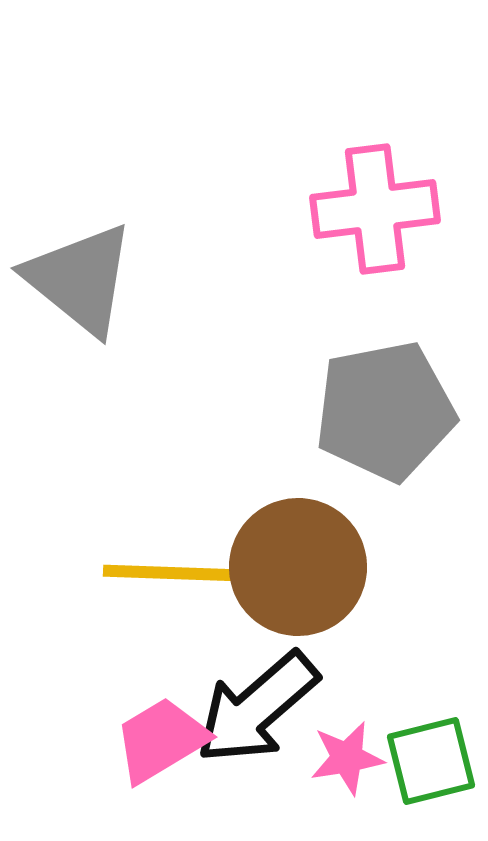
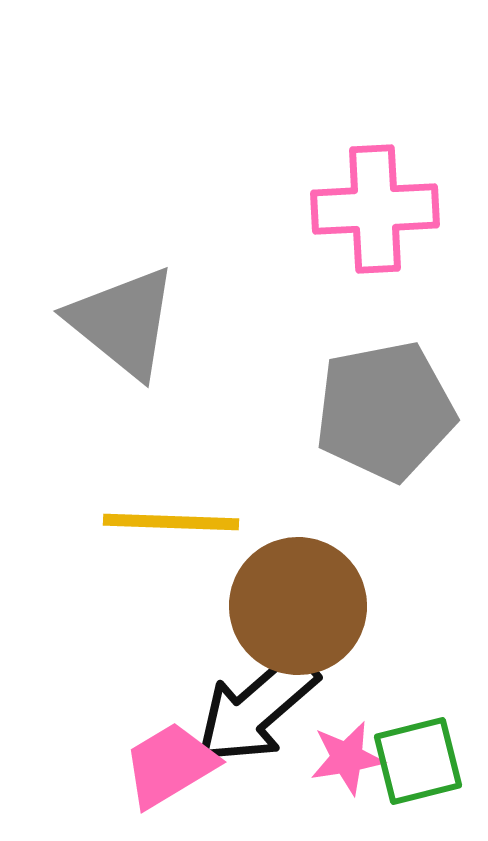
pink cross: rotated 4 degrees clockwise
gray triangle: moved 43 px right, 43 px down
brown circle: moved 39 px down
yellow line: moved 51 px up
pink trapezoid: moved 9 px right, 25 px down
green square: moved 13 px left
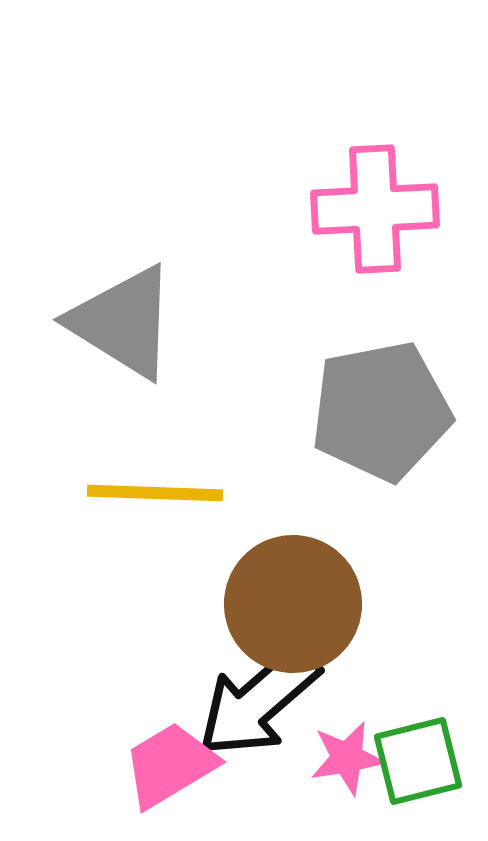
gray triangle: rotated 7 degrees counterclockwise
gray pentagon: moved 4 px left
yellow line: moved 16 px left, 29 px up
brown circle: moved 5 px left, 2 px up
black arrow: moved 2 px right, 7 px up
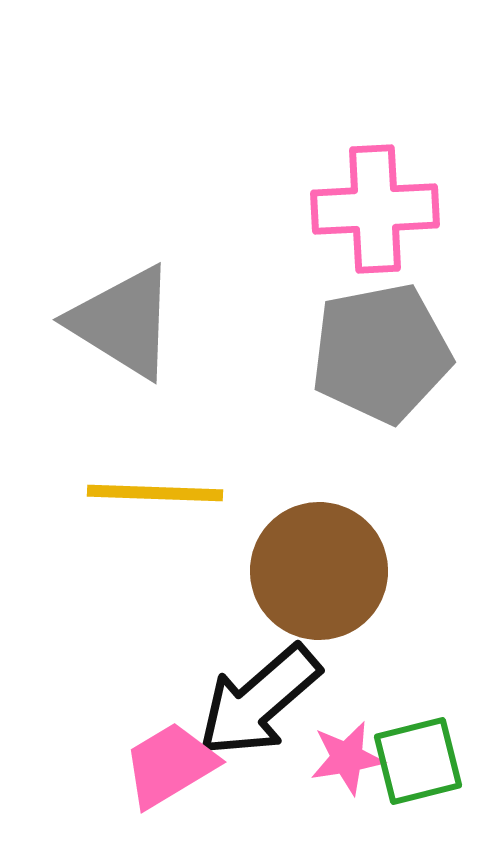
gray pentagon: moved 58 px up
brown circle: moved 26 px right, 33 px up
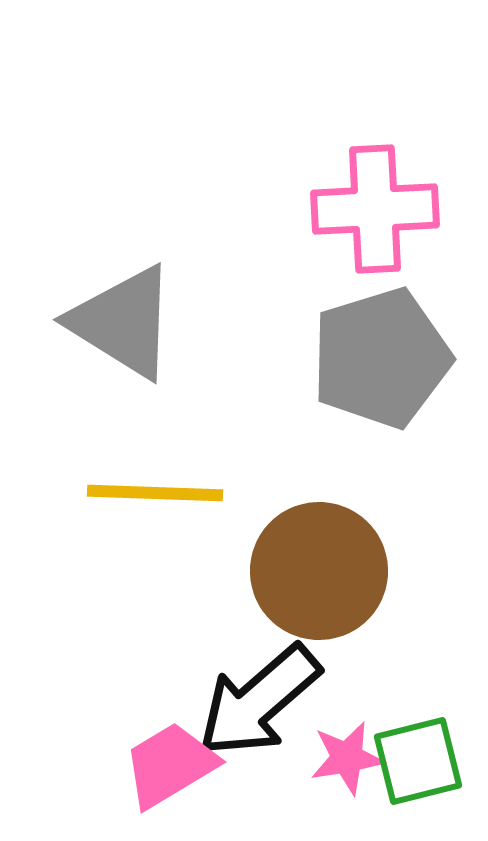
gray pentagon: moved 5 px down; rotated 6 degrees counterclockwise
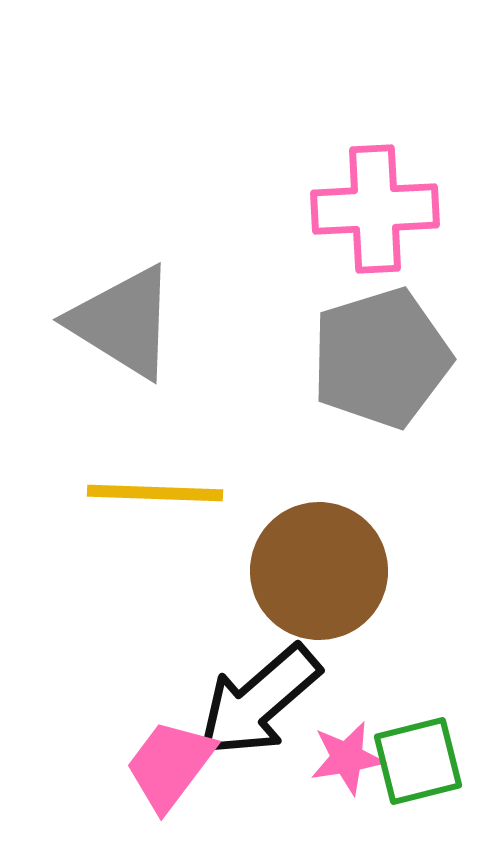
pink trapezoid: rotated 22 degrees counterclockwise
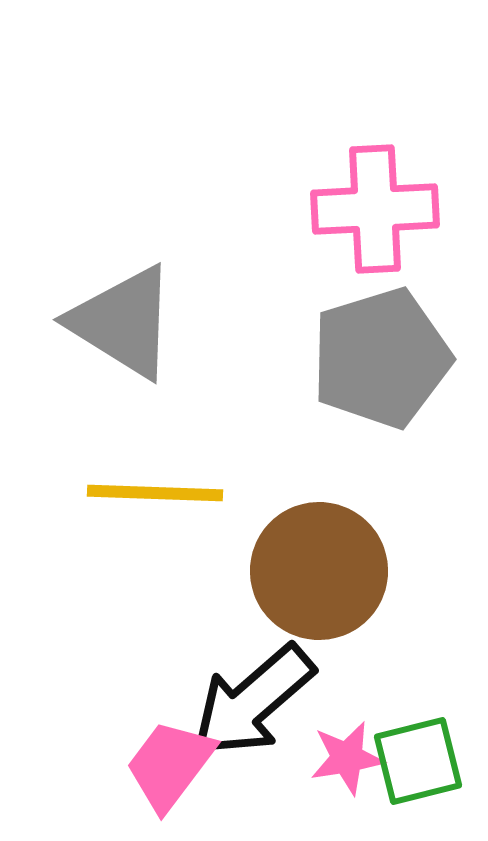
black arrow: moved 6 px left
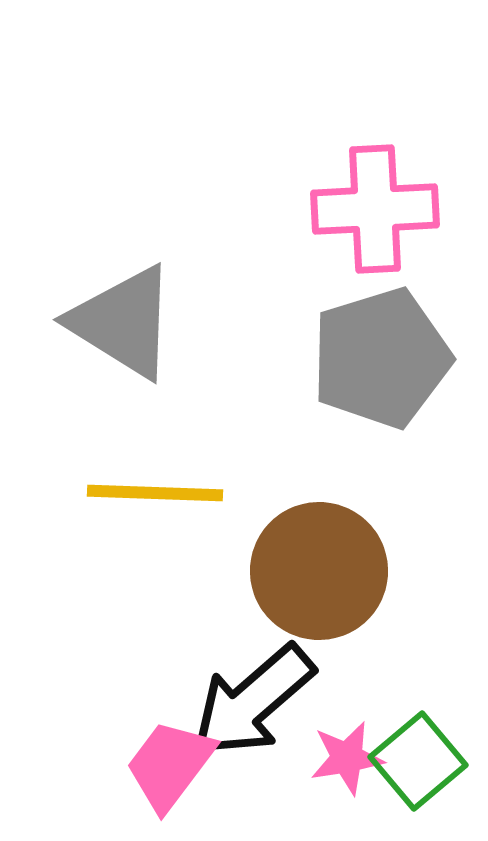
green square: rotated 26 degrees counterclockwise
